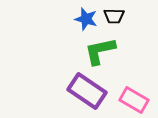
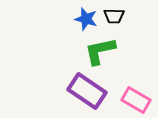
pink rectangle: moved 2 px right
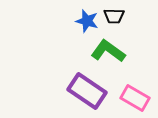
blue star: moved 1 px right, 2 px down
green L-shape: moved 8 px right; rotated 48 degrees clockwise
pink rectangle: moved 1 px left, 2 px up
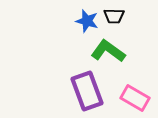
purple rectangle: rotated 36 degrees clockwise
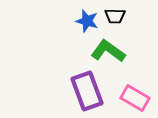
black trapezoid: moved 1 px right
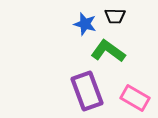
blue star: moved 2 px left, 3 px down
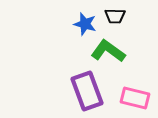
pink rectangle: rotated 16 degrees counterclockwise
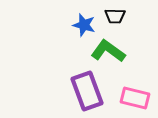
blue star: moved 1 px left, 1 px down
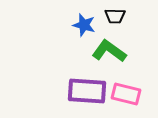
green L-shape: moved 1 px right
purple rectangle: rotated 66 degrees counterclockwise
pink rectangle: moved 9 px left, 4 px up
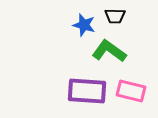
pink rectangle: moved 5 px right, 3 px up
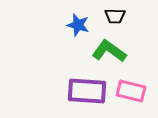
blue star: moved 6 px left
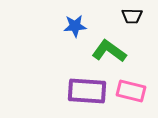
black trapezoid: moved 17 px right
blue star: moved 3 px left, 1 px down; rotated 20 degrees counterclockwise
